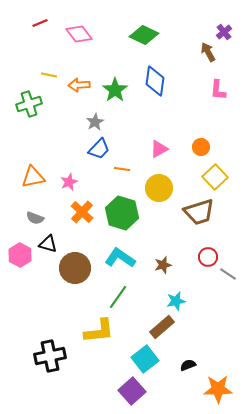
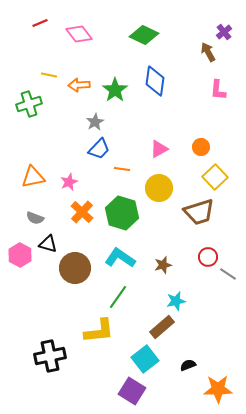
purple square: rotated 16 degrees counterclockwise
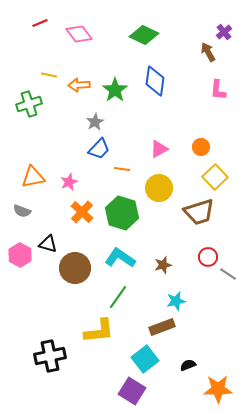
gray semicircle: moved 13 px left, 7 px up
brown rectangle: rotated 20 degrees clockwise
